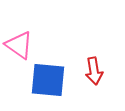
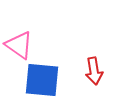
blue square: moved 6 px left
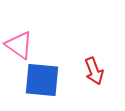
red arrow: rotated 12 degrees counterclockwise
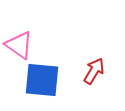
red arrow: rotated 128 degrees counterclockwise
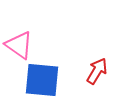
red arrow: moved 3 px right
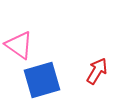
blue square: rotated 21 degrees counterclockwise
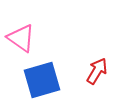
pink triangle: moved 2 px right, 7 px up
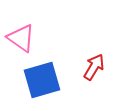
red arrow: moved 3 px left, 4 px up
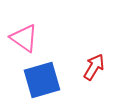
pink triangle: moved 3 px right
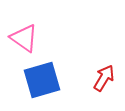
red arrow: moved 10 px right, 11 px down
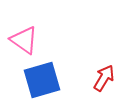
pink triangle: moved 2 px down
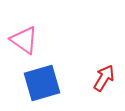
blue square: moved 3 px down
